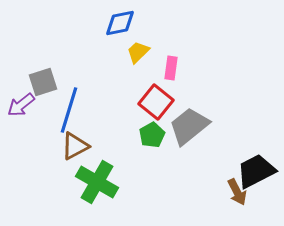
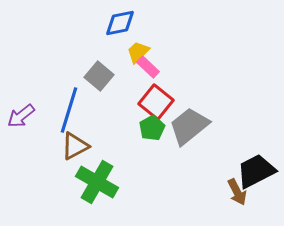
pink rectangle: moved 23 px left, 1 px up; rotated 55 degrees counterclockwise
gray square: moved 56 px right, 6 px up; rotated 32 degrees counterclockwise
purple arrow: moved 11 px down
green pentagon: moved 7 px up
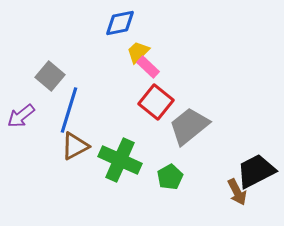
gray square: moved 49 px left
green pentagon: moved 18 px right, 49 px down
green cross: moved 23 px right, 22 px up; rotated 6 degrees counterclockwise
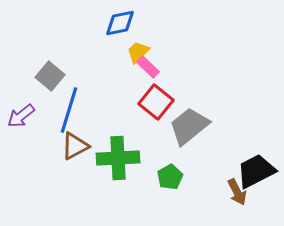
green cross: moved 2 px left, 2 px up; rotated 27 degrees counterclockwise
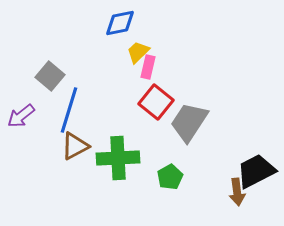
pink rectangle: rotated 60 degrees clockwise
gray trapezoid: moved 4 px up; rotated 18 degrees counterclockwise
brown arrow: rotated 20 degrees clockwise
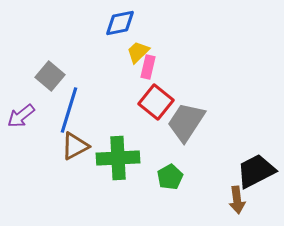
gray trapezoid: moved 3 px left
brown arrow: moved 8 px down
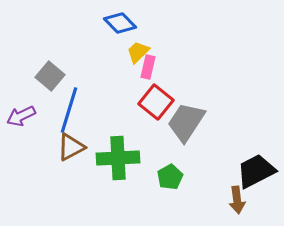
blue diamond: rotated 56 degrees clockwise
purple arrow: rotated 12 degrees clockwise
brown triangle: moved 4 px left, 1 px down
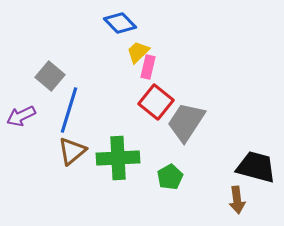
brown triangle: moved 1 px right, 4 px down; rotated 12 degrees counterclockwise
black trapezoid: moved 4 px up; rotated 42 degrees clockwise
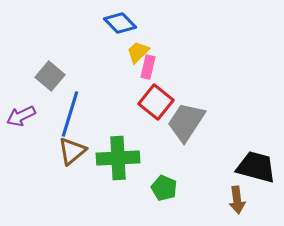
blue line: moved 1 px right, 4 px down
green pentagon: moved 6 px left, 11 px down; rotated 20 degrees counterclockwise
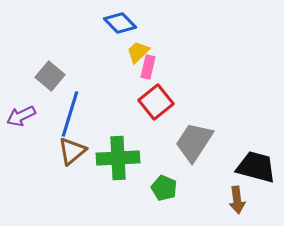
red square: rotated 12 degrees clockwise
gray trapezoid: moved 8 px right, 20 px down
